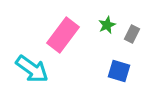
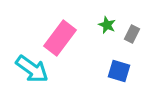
green star: rotated 24 degrees counterclockwise
pink rectangle: moved 3 px left, 3 px down
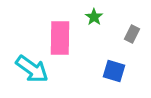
green star: moved 13 px left, 8 px up; rotated 12 degrees clockwise
pink rectangle: rotated 36 degrees counterclockwise
blue square: moved 5 px left
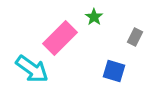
gray rectangle: moved 3 px right, 3 px down
pink rectangle: rotated 44 degrees clockwise
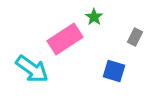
pink rectangle: moved 5 px right, 1 px down; rotated 12 degrees clockwise
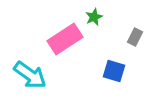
green star: rotated 12 degrees clockwise
cyan arrow: moved 2 px left, 6 px down
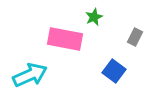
pink rectangle: rotated 44 degrees clockwise
blue square: rotated 20 degrees clockwise
cyan arrow: rotated 60 degrees counterclockwise
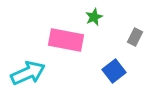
pink rectangle: moved 1 px right, 1 px down
blue square: rotated 15 degrees clockwise
cyan arrow: moved 2 px left, 2 px up
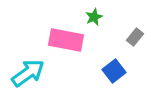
gray rectangle: rotated 12 degrees clockwise
cyan arrow: rotated 12 degrees counterclockwise
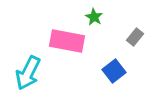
green star: rotated 18 degrees counterclockwise
pink rectangle: moved 1 px right, 1 px down
cyan arrow: rotated 152 degrees clockwise
